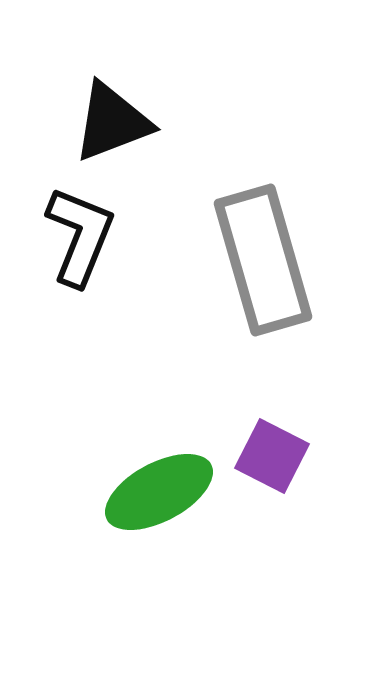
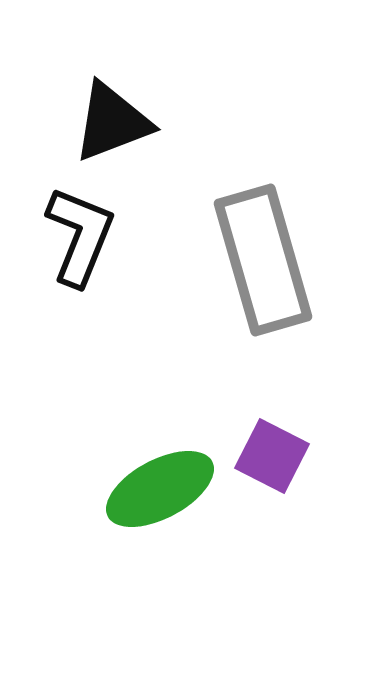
green ellipse: moved 1 px right, 3 px up
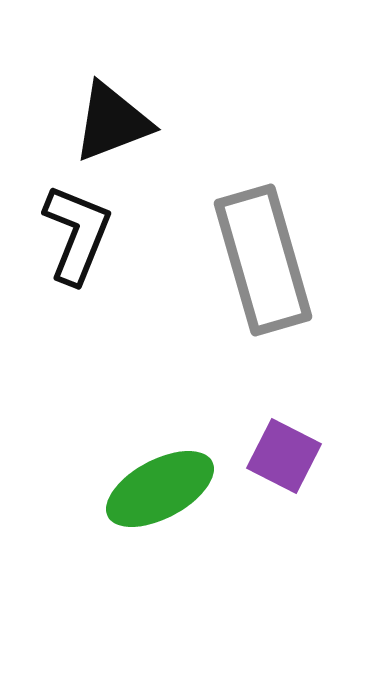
black L-shape: moved 3 px left, 2 px up
purple square: moved 12 px right
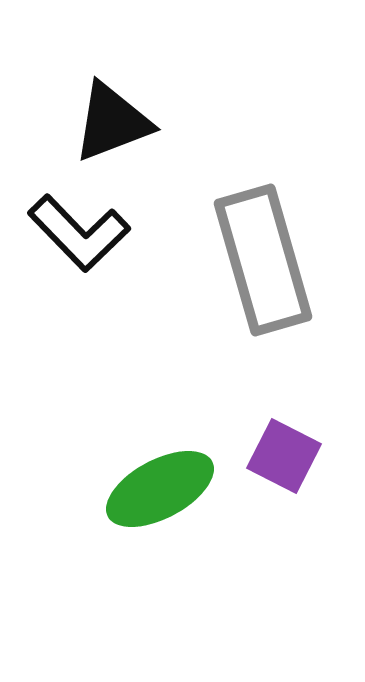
black L-shape: moved 2 px right, 1 px up; rotated 114 degrees clockwise
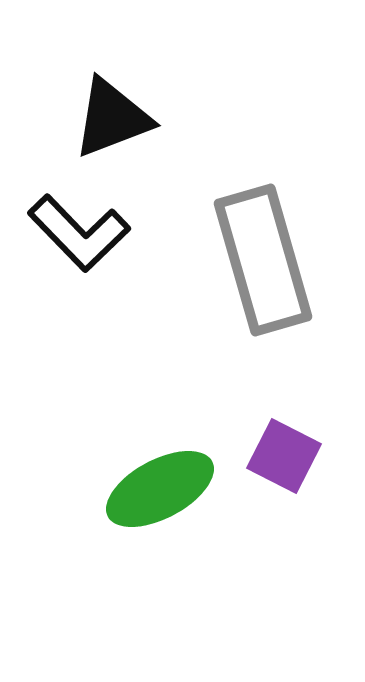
black triangle: moved 4 px up
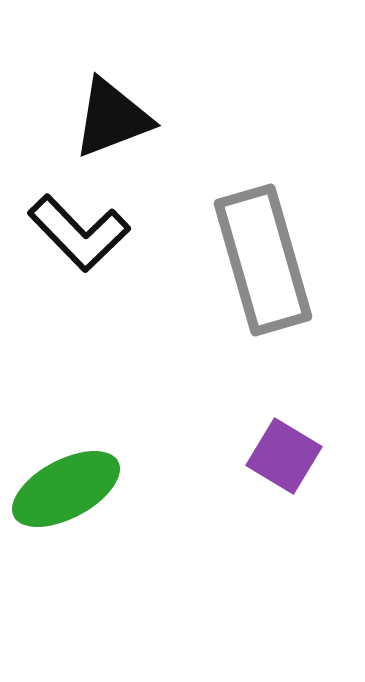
purple square: rotated 4 degrees clockwise
green ellipse: moved 94 px left
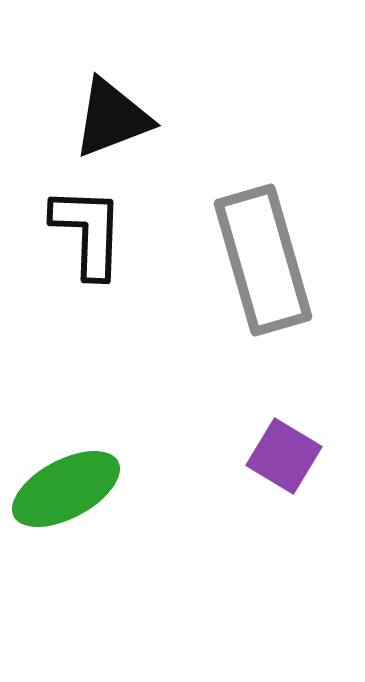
black L-shape: moved 9 px right, 1 px up; rotated 134 degrees counterclockwise
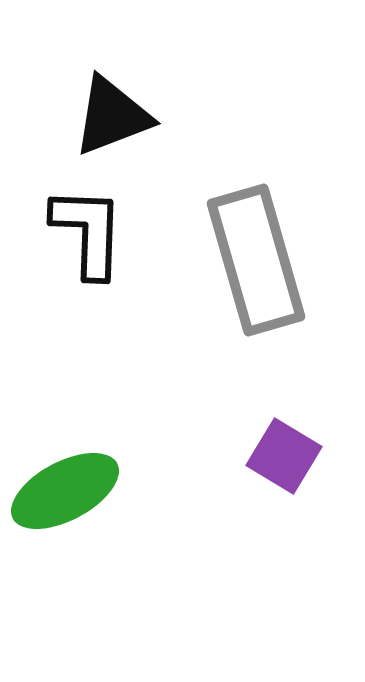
black triangle: moved 2 px up
gray rectangle: moved 7 px left
green ellipse: moved 1 px left, 2 px down
